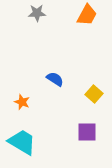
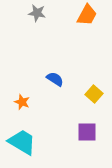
gray star: rotated 12 degrees clockwise
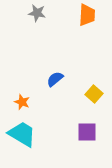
orange trapezoid: rotated 25 degrees counterclockwise
blue semicircle: rotated 72 degrees counterclockwise
cyan trapezoid: moved 8 px up
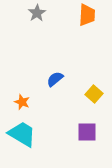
gray star: rotated 30 degrees clockwise
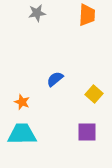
gray star: rotated 24 degrees clockwise
cyan trapezoid: rotated 32 degrees counterclockwise
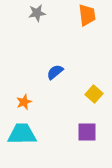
orange trapezoid: rotated 10 degrees counterclockwise
blue semicircle: moved 7 px up
orange star: moved 2 px right; rotated 28 degrees clockwise
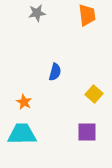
blue semicircle: rotated 144 degrees clockwise
orange star: rotated 21 degrees counterclockwise
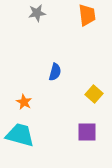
cyan trapezoid: moved 2 px left, 1 px down; rotated 16 degrees clockwise
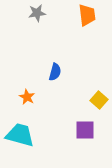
yellow square: moved 5 px right, 6 px down
orange star: moved 3 px right, 5 px up
purple square: moved 2 px left, 2 px up
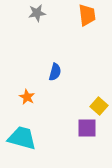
yellow square: moved 6 px down
purple square: moved 2 px right, 2 px up
cyan trapezoid: moved 2 px right, 3 px down
